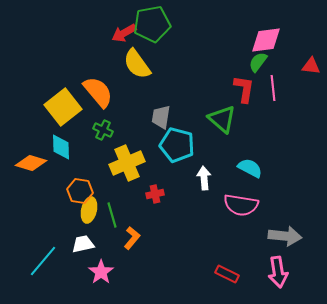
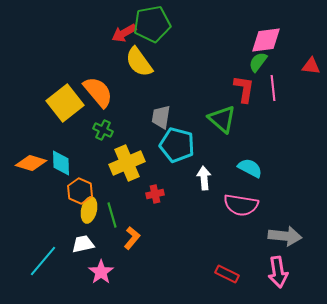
yellow semicircle: moved 2 px right, 2 px up
yellow square: moved 2 px right, 4 px up
cyan diamond: moved 16 px down
orange hexagon: rotated 15 degrees clockwise
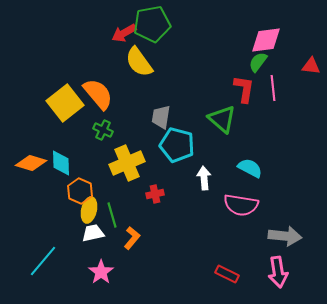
orange semicircle: moved 2 px down
white trapezoid: moved 10 px right, 11 px up
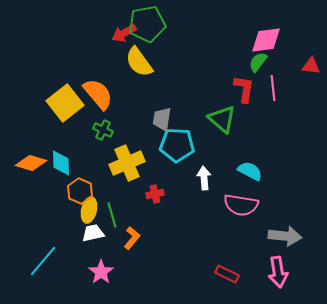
green pentagon: moved 5 px left
gray trapezoid: moved 1 px right, 2 px down
cyan pentagon: rotated 12 degrees counterclockwise
cyan semicircle: moved 3 px down
